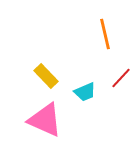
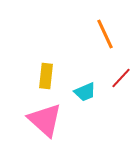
orange line: rotated 12 degrees counterclockwise
yellow rectangle: rotated 50 degrees clockwise
pink triangle: rotated 18 degrees clockwise
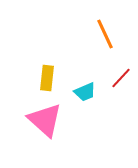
yellow rectangle: moved 1 px right, 2 px down
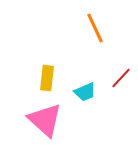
orange line: moved 10 px left, 6 px up
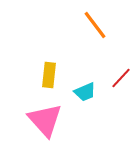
orange line: moved 3 px up; rotated 12 degrees counterclockwise
yellow rectangle: moved 2 px right, 3 px up
pink triangle: rotated 6 degrees clockwise
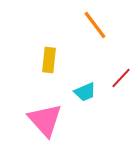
yellow rectangle: moved 15 px up
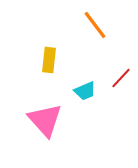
cyan trapezoid: moved 1 px up
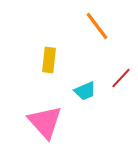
orange line: moved 2 px right, 1 px down
pink triangle: moved 2 px down
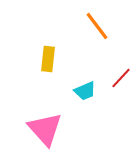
yellow rectangle: moved 1 px left, 1 px up
pink triangle: moved 7 px down
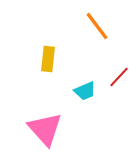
red line: moved 2 px left, 1 px up
